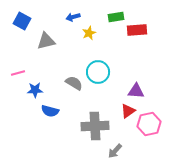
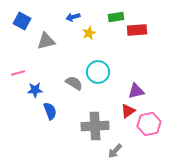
purple triangle: rotated 18 degrees counterclockwise
blue semicircle: rotated 126 degrees counterclockwise
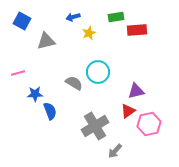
blue star: moved 4 px down
gray cross: rotated 28 degrees counterclockwise
